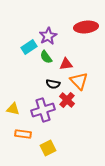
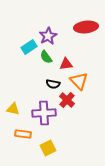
purple cross: moved 1 px right, 3 px down; rotated 15 degrees clockwise
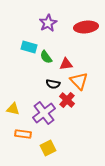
purple star: moved 13 px up
cyan rectangle: rotated 49 degrees clockwise
purple cross: rotated 35 degrees counterclockwise
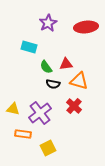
green semicircle: moved 10 px down
orange triangle: rotated 30 degrees counterclockwise
red cross: moved 7 px right, 6 px down
purple cross: moved 4 px left
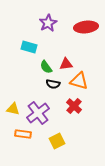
purple cross: moved 2 px left
yellow square: moved 9 px right, 7 px up
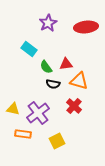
cyan rectangle: moved 2 px down; rotated 21 degrees clockwise
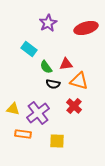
red ellipse: moved 1 px down; rotated 10 degrees counterclockwise
yellow square: rotated 28 degrees clockwise
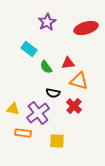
purple star: moved 1 px left, 1 px up
red triangle: moved 2 px right, 1 px up
black semicircle: moved 9 px down
orange rectangle: moved 1 px up
